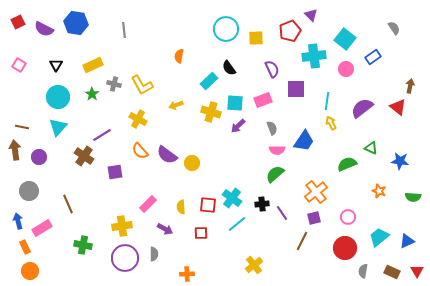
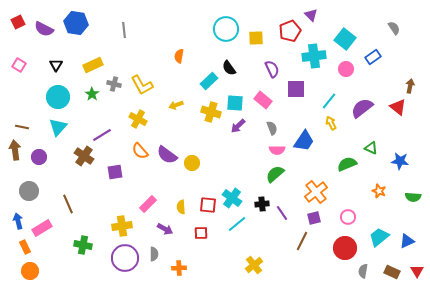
pink rectangle at (263, 100): rotated 60 degrees clockwise
cyan line at (327, 101): moved 2 px right; rotated 30 degrees clockwise
orange cross at (187, 274): moved 8 px left, 6 px up
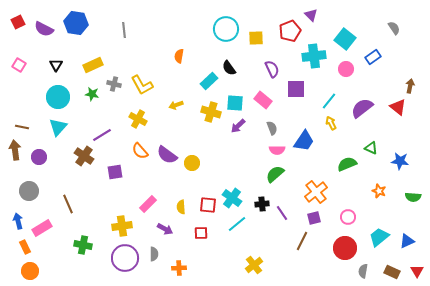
green star at (92, 94): rotated 24 degrees counterclockwise
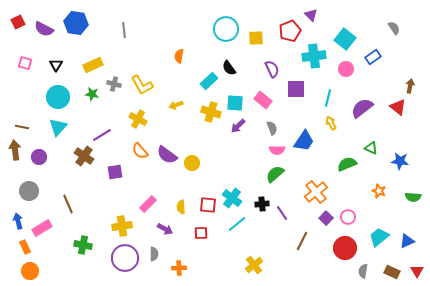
pink square at (19, 65): moved 6 px right, 2 px up; rotated 16 degrees counterclockwise
cyan line at (329, 101): moved 1 px left, 3 px up; rotated 24 degrees counterclockwise
purple square at (314, 218): moved 12 px right; rotated 32 degrees counterclockwise
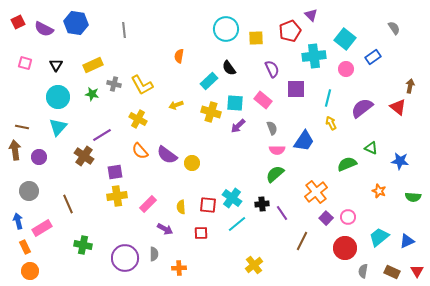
yellow cross at (122, 226): moved 5 px left, 30 px up
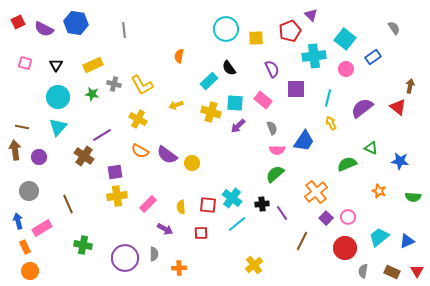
orange semicircle at (140, 151): rotated 18 degrees counterclockwise
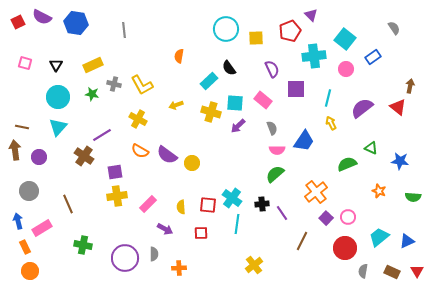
purple semicircle at (44, 29): moved 2 px left, 12 px up
cyan line at (237, 224): rotated 42 degrees counterclockwise
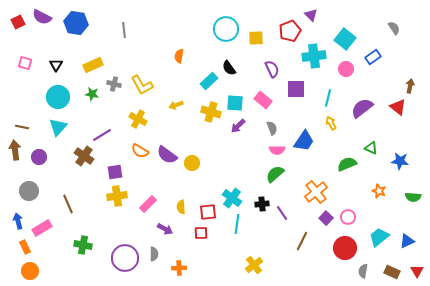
red square at (208, 205): moved 7 px down; rotated 12 degrees counterclockwise
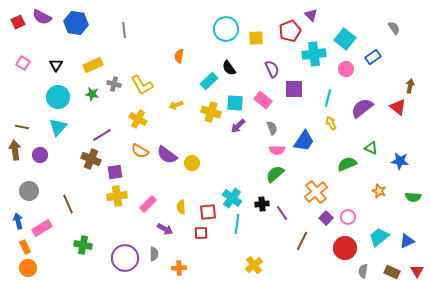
cyan cross at (314, 56): moved 2 px up
pink square at (25, 63): moved 2 px left; rotated 16 degrees clockwise
purple square at (296, 89): moved 2 px left
brown cross at (84, 156): moved 7 px right, 3 px down; rotated 12 degrees counterclockwise
purple circle at (39, 157): moved 1 px right, 2 px up
orange circle at (30, 271): moved 2 px left, 3 px up
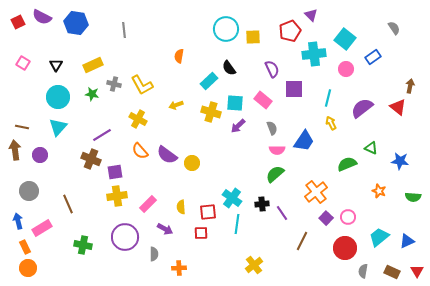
yellow square at (256, 38): moved 3 px left, 1 px up
orange semicircle at (140, 151): rotated 18 degrees clockwise
purple circle at (125, 258): moved 21 px up
